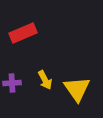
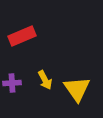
red rectangle: moved 1 px left, 3 px down
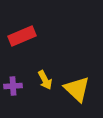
purple cross: moved 1 px right, 3 px down
yellow triangle: rotated 12 degrees counterclockwise
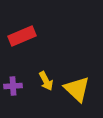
yellow arrow: moved 1 px right, 1 px down
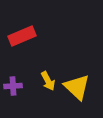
yellow arrow: moved 2 px right
yellow triangle: moved 2 px up
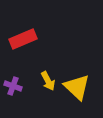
red rectangle: moved 1 px right, 3 px down
purple cross: rotated 24 degrees clockwise
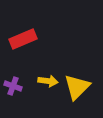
yellow arrow: rotated 54 degrees counterclockwise
yellow triangle: rotated 32 degrees clockwise
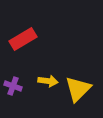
red rectangle: rotated 8 degrees counterclockwise
yellow triangle: moved 1 px right, 2 px down
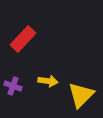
red rectangle: rotated 16 degrees counterclockwise
yellow triangle: moved 3 px right, 6 px down
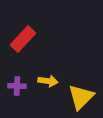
purple cross: moved 4 px right; rotated 18 degrees counterclockwise
yellow triangle: moved 2 px down
